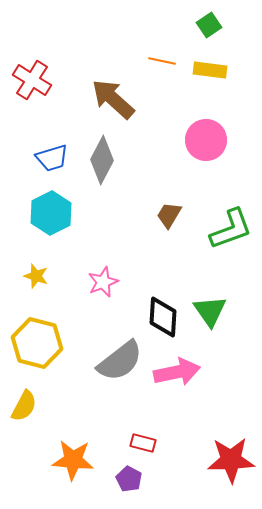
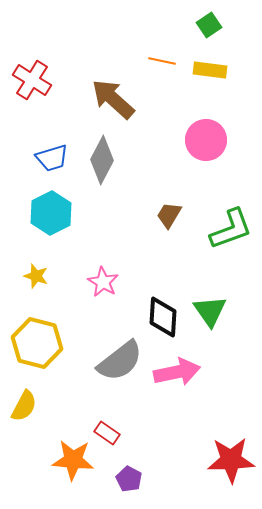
pink star: rotated 20 degrees counterclockwise
red rectangle: moved 36 px left, 10 px up; rotated 20 degrees clockwise
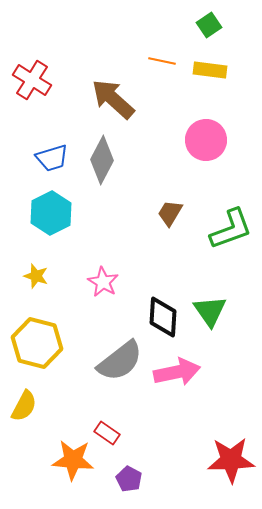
brown trapezoid: moved 1 px right, 2 px up
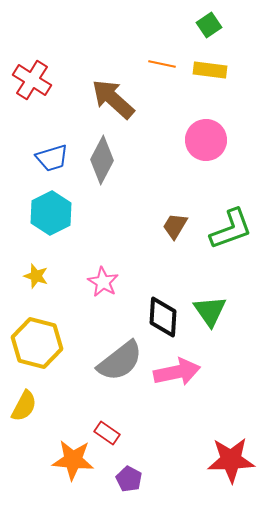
orange line: moved 3 px down
brown trapezoid: moved 5 px right, 13 px down
